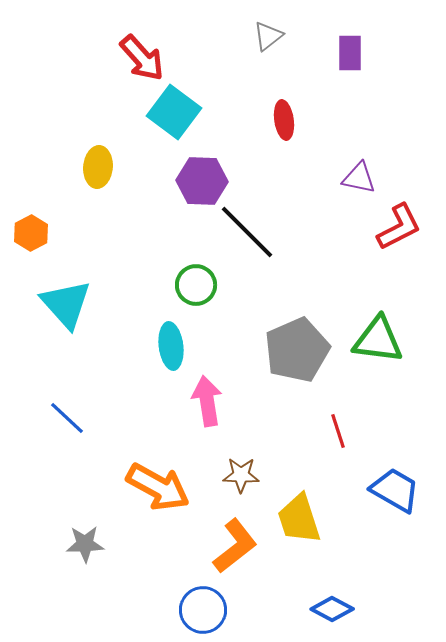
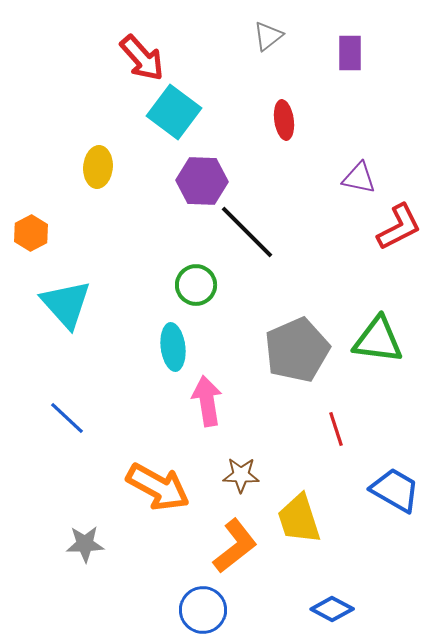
cyan ellipse: moved 2 px right, 1 px down
red line: moved 2 px left, 2 px up
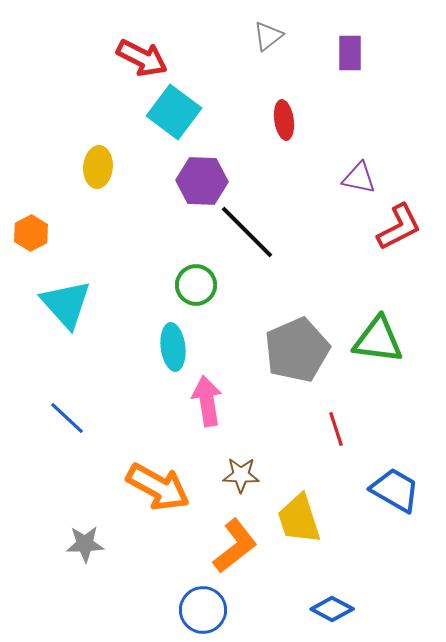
red arrow: rotated 21 degrees counterclockwise
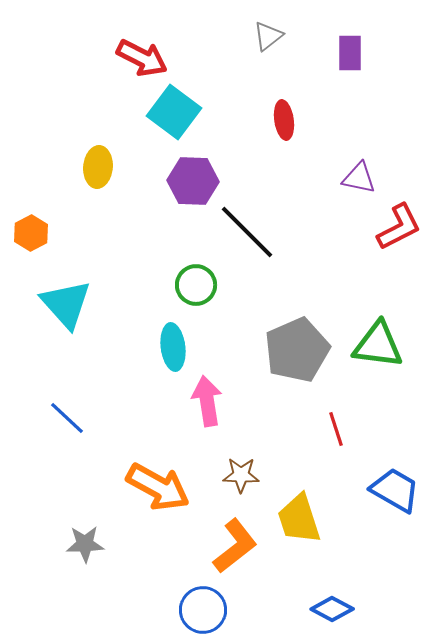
purple hexagon: moved 9 px left
green triangle: moved 5 px down
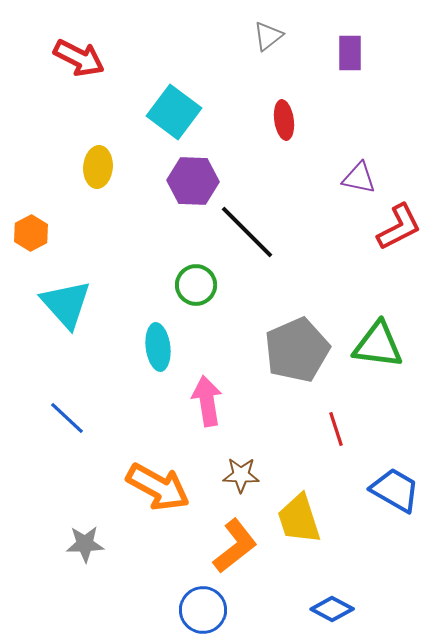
red arrow: moved 63 px left
cyan ellipse: moved 15 px left
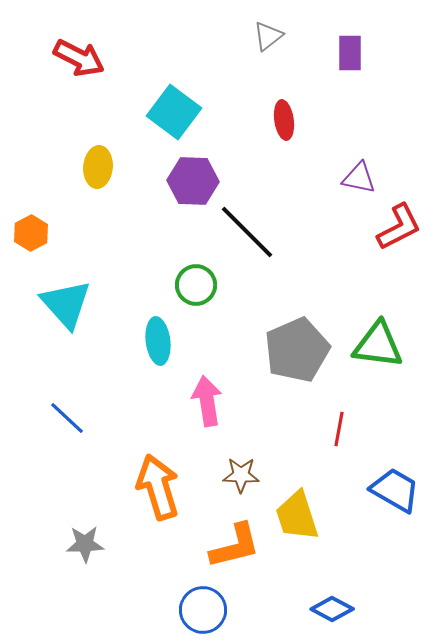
cyan ellipse: moved 6 px up
red line: moved 3 px right; rotated 28 degrees clockwise
orange arrow: rotated 136 degrees counterclockwise
yellow trapezoid: moved 2 px left, 3 px up
orange L-shape: rotated 24 degrees clockwise
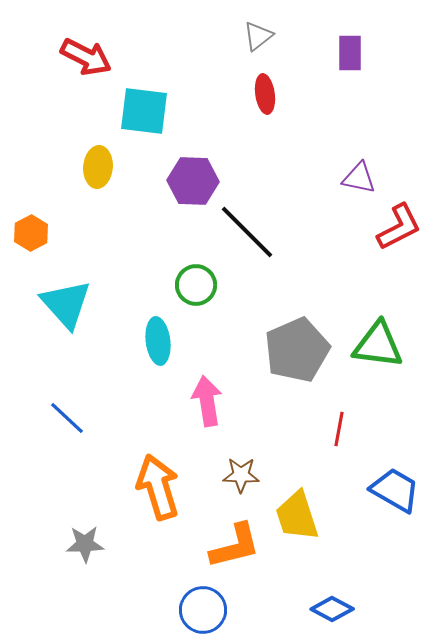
gray triangle: moved 10 px left
red arrow: moved 7 px right, 1 px up
cyan square: moved 30 px left, 1 px up; rotated 30 degrees counterclockwise
red ellipse: moved 19 px left, 26 px up
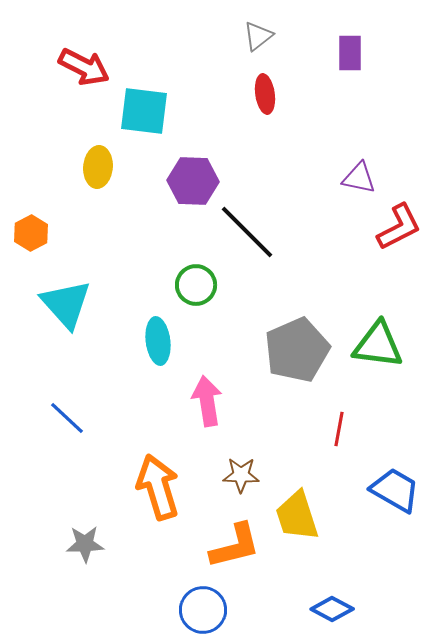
red arrow: moved 2 px left, 10 px down
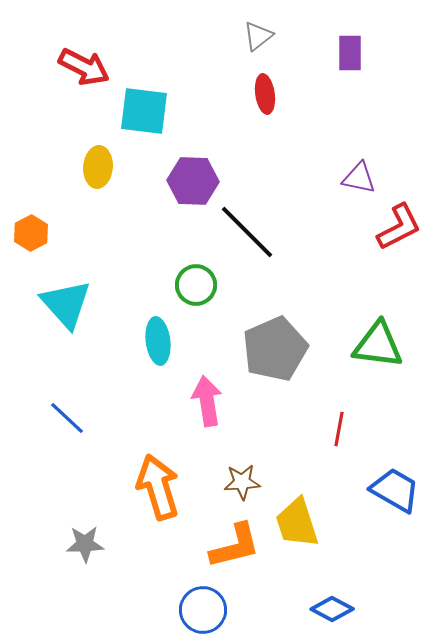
gray pentagon: moved 22 px left, 1 px up
brown star: moved 1 px right, 7 px down; rotated 6 degrees counterclockwise
yellow trapezoid: moved 7 px down
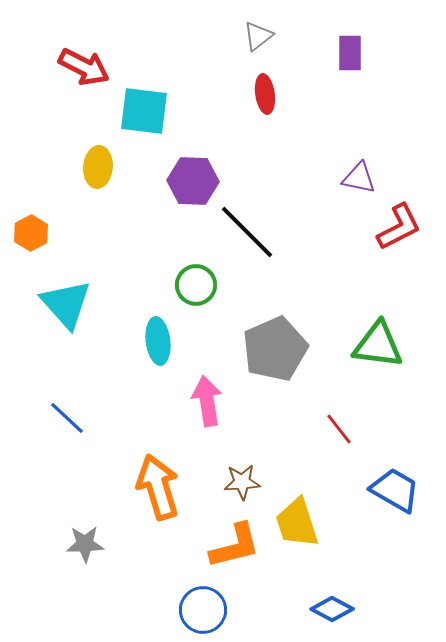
red line: rotated 48 degrees counterclockwise
